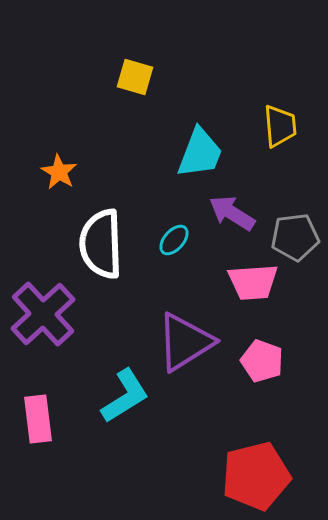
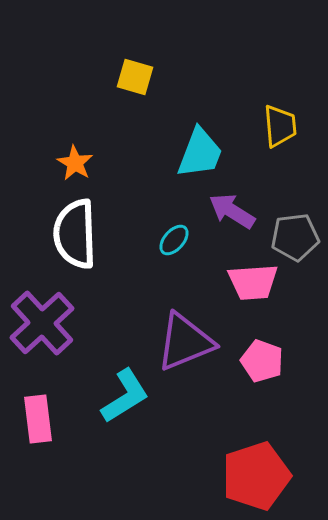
orange star: moved 16 px right, 9 px up
purple arrow: moved 2 px up
white semicircle: moved 26 px left, 10 px up
purple cross: moved 1 px left, 9 px down
purple triangle: rotated 10 degrees clockwise
red pentagon: rotated 4 degrees counterclockwise
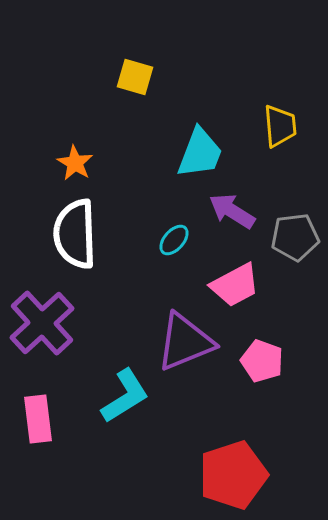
pink trapezoid: moved 18 px left, 3 px down; rotated 24 degrees counterclockwise
red pentagon: moved 23 px left, 1 px up
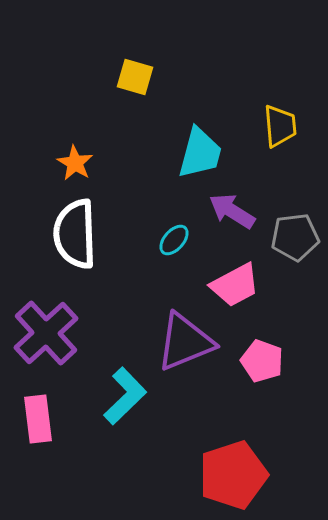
cyan trapezoid: rotated 6 degrees counterclockwise
purple cross: moved 4 px right, 10 px down
cyan L-shape: rotated 12 degrees counterclockwise
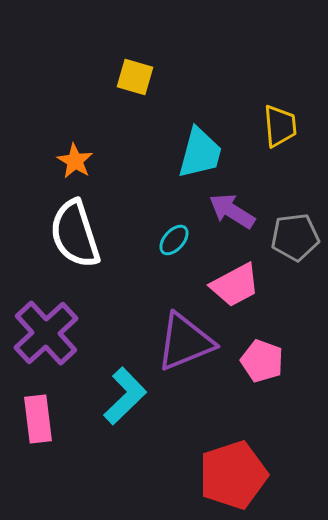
orange star: moved 2 px up
white semicircle: rotated 16 degrees counterclockwise
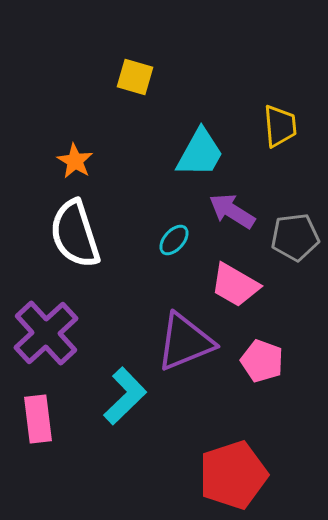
cyan trapezoid: rotated 14 degrees clockwise
pink trapezoid: rotated 58 degrees clockwise
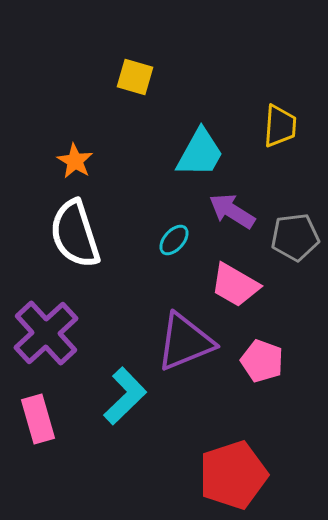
yellow trapezoid: rotated 9 degrees clockwise
pink rectangle: rotated 9 degrees counterclockwise
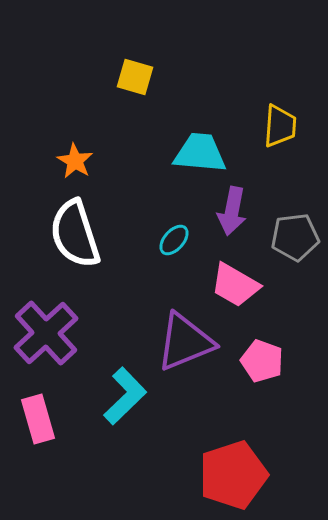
cyan trapezoid: rotated 114 degrees counterclockwise
purple arrow: rotated 111 degrees counterclockwise
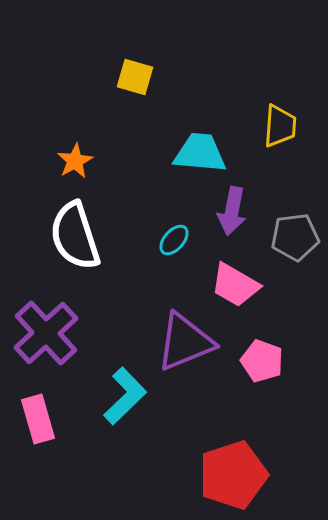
orange star: rotated 12 degrees clockwise
white semicircle: moved 2 px down
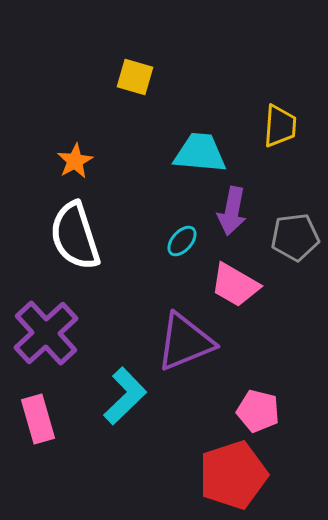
cyan ellipse: moved 8 px right, 1 px down
pink pentagon: moved 4 px left, 50 px down; rotated 6 degrees counterclockwise
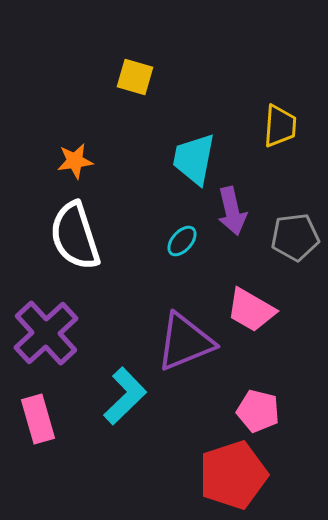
cyan trapezoid: moved 6 px left, 6 px down; rotated 84 degrees counterclockwise
orange star: rotated 21 degrees clockwise
purple arrow: rotated 24 degrees counterclockwise
pink trapezoid: moved 16 px right, 25 px down
